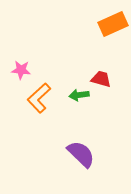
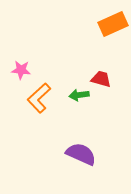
purple semicircle: rotated 20 degrees counterclockwise
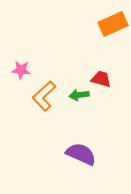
orange L-shape: moved 5 px right, 2 px up
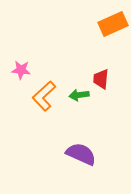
red trapezoid: rotated 100 degrees counterclockwise
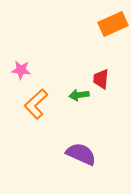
orange L-shape: moved 8 px left, 8 px down
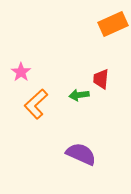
pink star: moved 2 px down; rotated 30 degrees clockwise
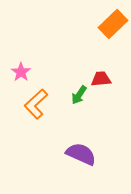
orange rectangle: rotated 20 degrees counterclockwise
red trapezoid: rotated 80 degrees clockwise
green arrow: rotated 48 degrees counterclockwise
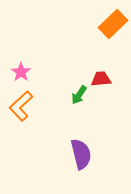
orange L-shape: moved 15 px left, 2 px down
purple semicircle: rotated 52 degrees clockwise
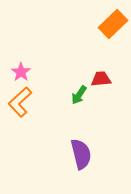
orange L-shape: moved 1 px left, 4 px up
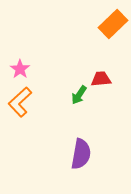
pink star: moved 1 px left, 3 px up
purple semicircle: rotated 24 degrees clockwise
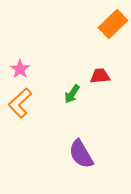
red trapezoid: moved 1 px left, 3 px up
green arrow: moved 7 px left, 1 px up
orange L-shape: moved 1 px down
purple semicircle: rotated 140 degrees clockwise
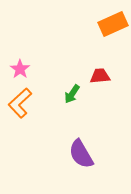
orange rectangle: rotated 20 degrees clockwise
